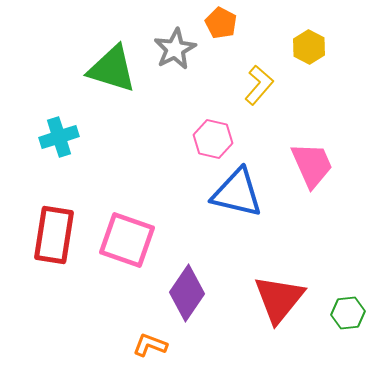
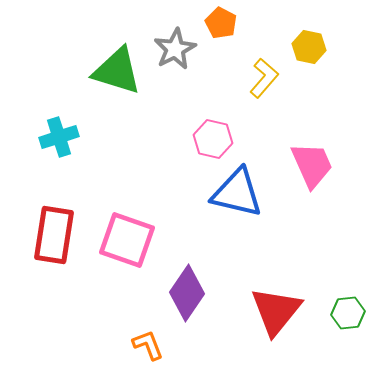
yellow hexagon: rotated 16 degrees counterclockwise
green triangle: moved 5 px right, 2 px down
yellow L-shape: moved 5 px right, 7 px up
red triangle: moved 3 px left, 12 px down
orange L-shape: moved 2 px left; rotated 48 degrees clockwise
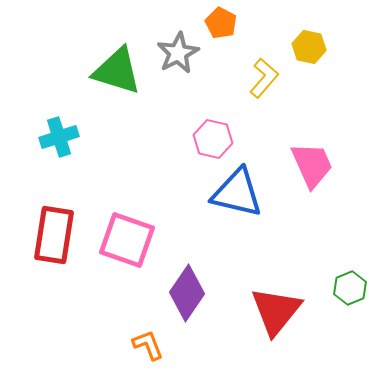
gray star: moved 3 px right, 4 px down
green hexagon: moved 2 px right, 25 px up; rotated 16 degrees counterclockwise
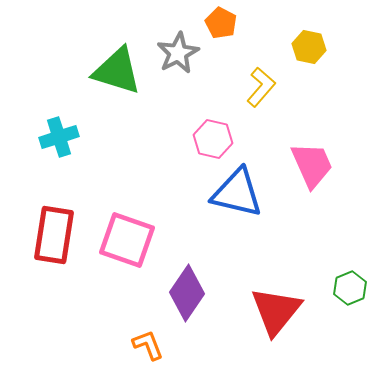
yellow L-shape: moved 3 px left, 9 px down
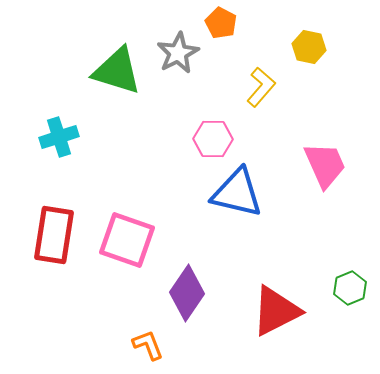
pink hexagon: rotated 12 degrees counterclockwise
pink trapezoid: moved 13 px right
red triangle: rotated 24 degrees clockwise
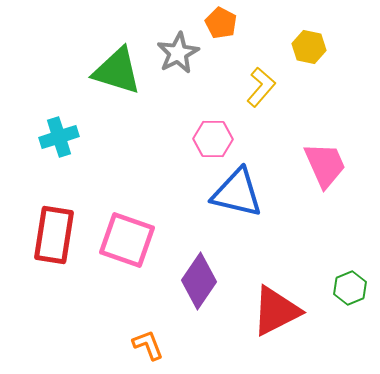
purple diamond: moved 12 px right, 12 px up
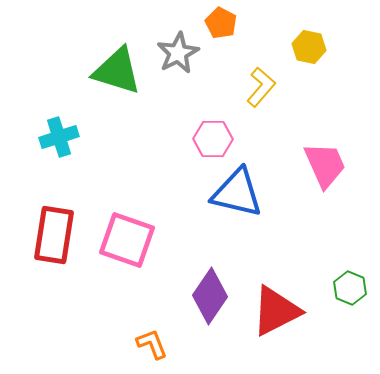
purple diamond: moved 11 px right, 15 px down
green hexagon: rotated 16 degrees counterclockwise
orange L-shape: moved 4 px right, 1 px up
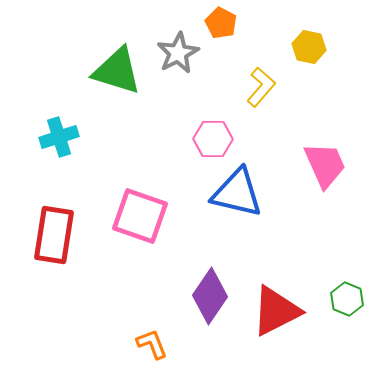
pink square: moved 13 px right, 24 px up
green hexagon: moved 3 px left, 11 px down
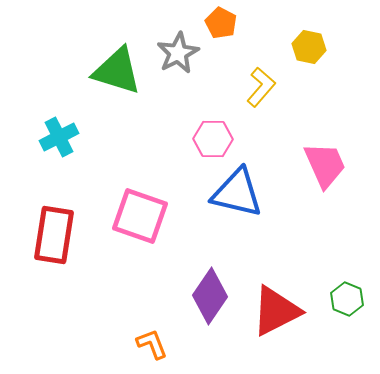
cyan cross: rotated 9 degrees counterclockwise
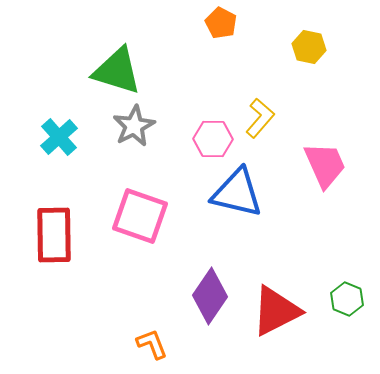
gray star: moved 44 px left, 73 px down
yellow L-shape: moved 1 px left, 31 px down
cyan cross: rotated 15 degrees counterclockwise
red rectangle: rotated 10 degrees counterclockwise
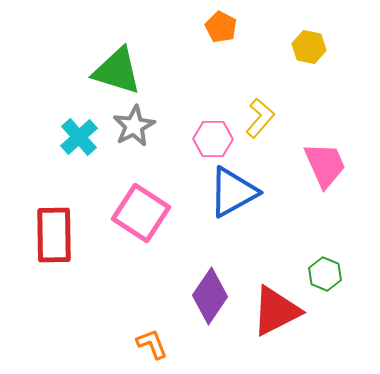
orange pentagon: moved 4 px down
cyan cross: moved 20 px right
blue triangle: moved 4 px left, 1 px up; rotated 42 degrees counterclockwise
pink square: moved 1 px right, 3 px up; rotated 14 degrees clockwise
green hexagon: moved 22 px left, 25 px up
